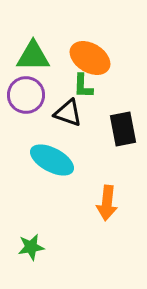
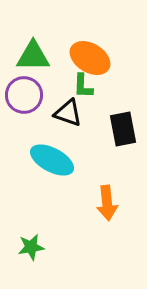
purple circle: moved 2 px left
orange arrow: rotated 12 degrees counterclockwise
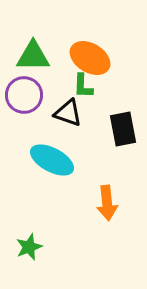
green star: moved 2 px left; rotated 12 degrees counterclockwise
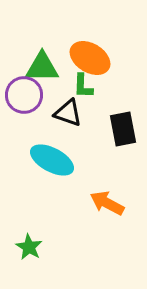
green triangle: moved 9 px right, 11 px down
orange arrow: rotated 124 degrees clockwise
green star: rotated 20 degrees counterclockwise
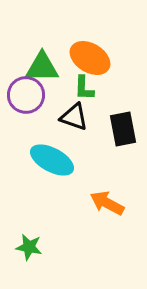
green L-shape: moved 1 px right, 2 px down
purple circle: moved 2 px right
black triangle: moved 6 px right, 4 px down
green star: rotated 20 degrees counterclockwise
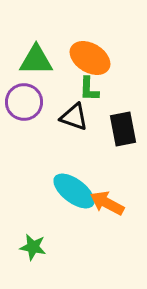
green triangle: moved 6 px left, 7 px up
green L-shape: moved 5 px right, 1 px down
purple circle: moved 2 px left, 7 px down
cyan ellipse: moved 22 px right, 31 px down; rotated 9 degrees clockwise
green star: moved 4 px right
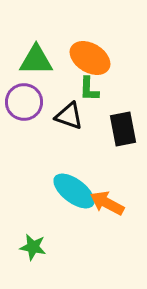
black triangle: moved 5 px left, 1 px up
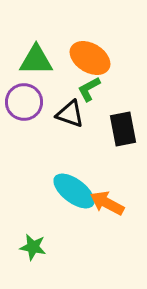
green L-shape: rotated 60 degrees clockwise
black triangle: moved 1 px right, 2 px up
